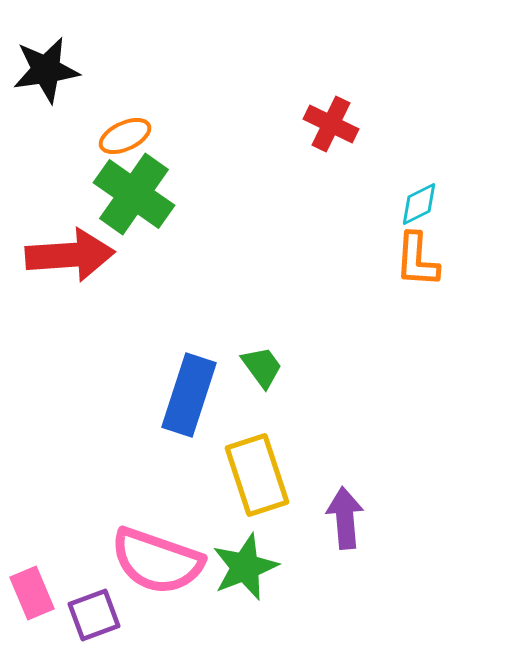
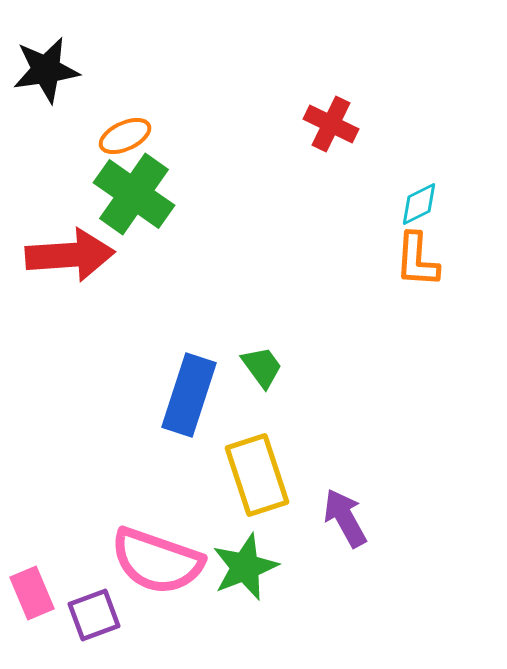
purple arrow: rotated 24 degrees counterclockwise
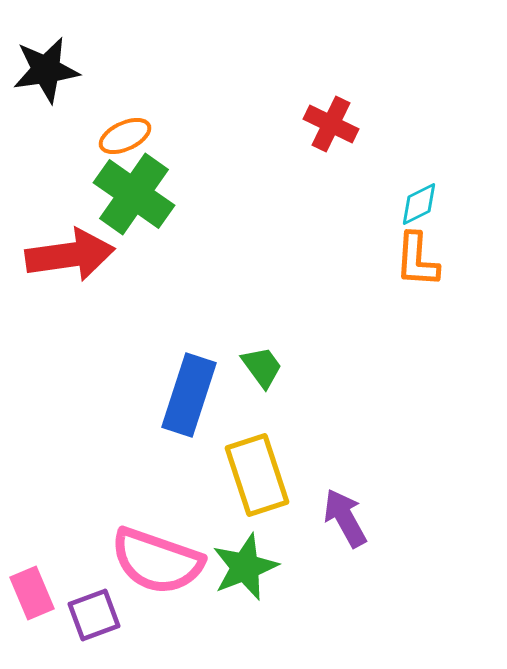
red arrow: rotated 4 degrees counterclockwise
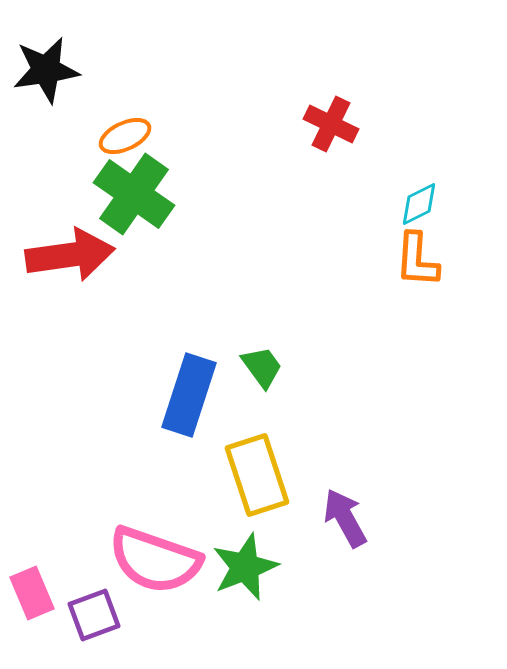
pink semicircle: moved 2 px left, 1 px up
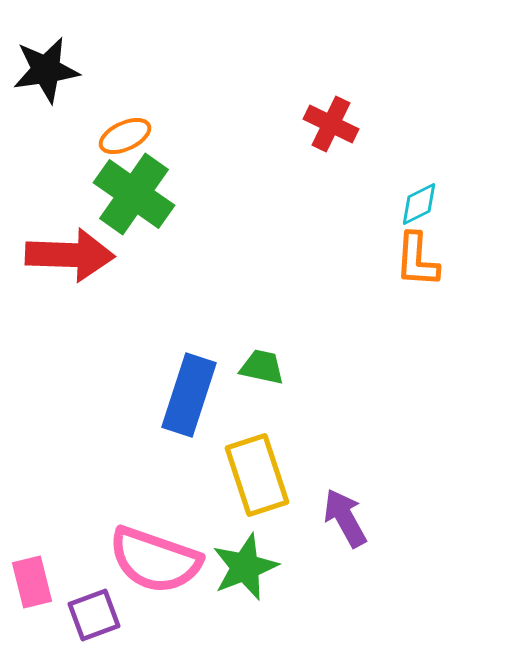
red arrow: rotated 10 degrees clockwise
green trapezoid: rotated 42 degrees counterclockwise
pink rectangle: moved 11 px up; rotated 9 degrees clockwise
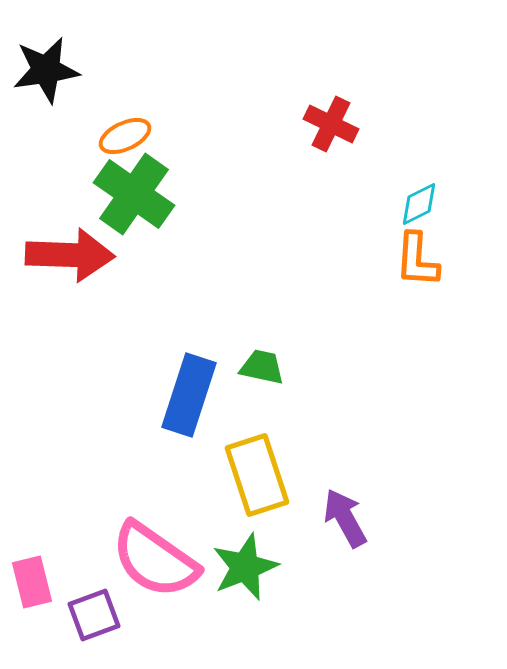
pink semicircle: rotated 16 degrees clockwise
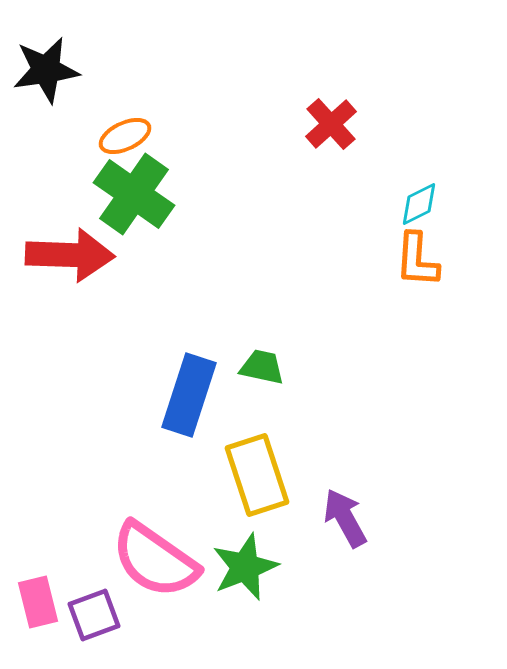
red cross: rotated 22 degrees clockwise
pink rectangle: moved 6 px right, 20 px down
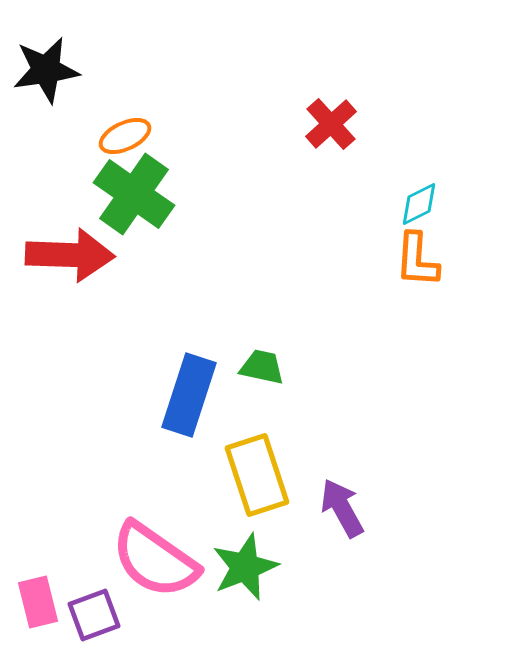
purple arrow: moved 3 px left, 10 px up
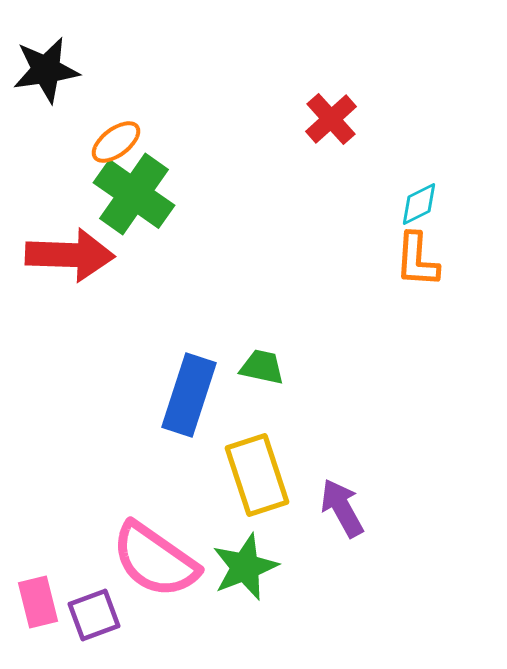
red cross: moved 5 px up
orange ellipse: moved 9 px left, 6 px down; rotated 12 degrees counterclockwise
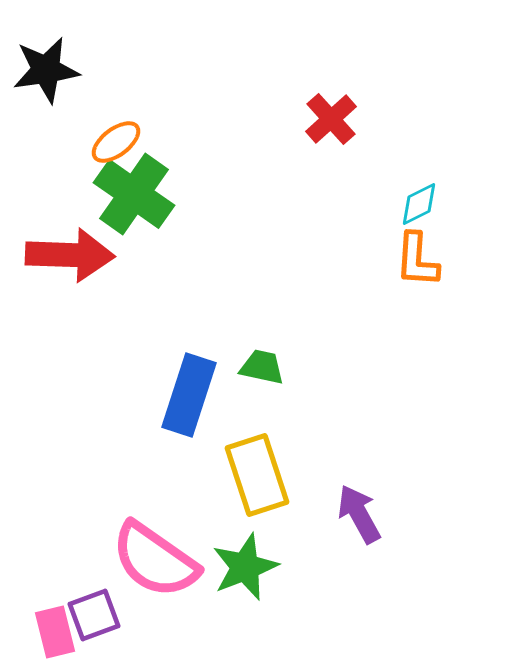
purple arrow: moved 17 px right, 6 px down
pink rectangle: moved 17 px right, 30 px down
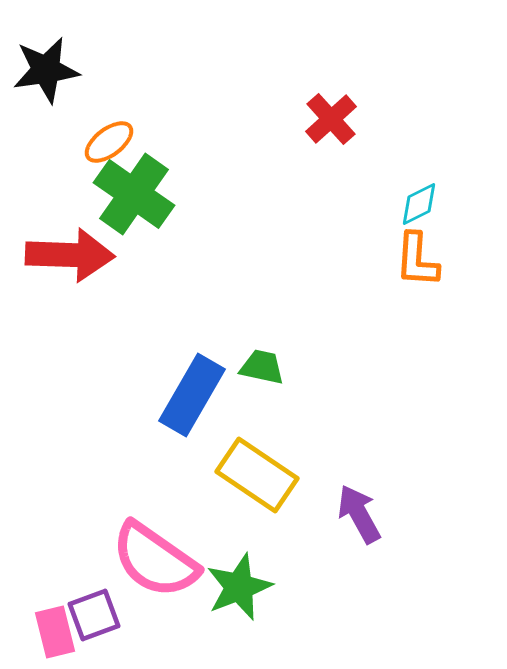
orange ellipse: moved 7 px left
blue rectangle: moved 3 px right; rotated 12 degrees clockwise
yellow rectangle: rotated 38 degrees counterclockwise
green star: moved 6 px left, 20 px down
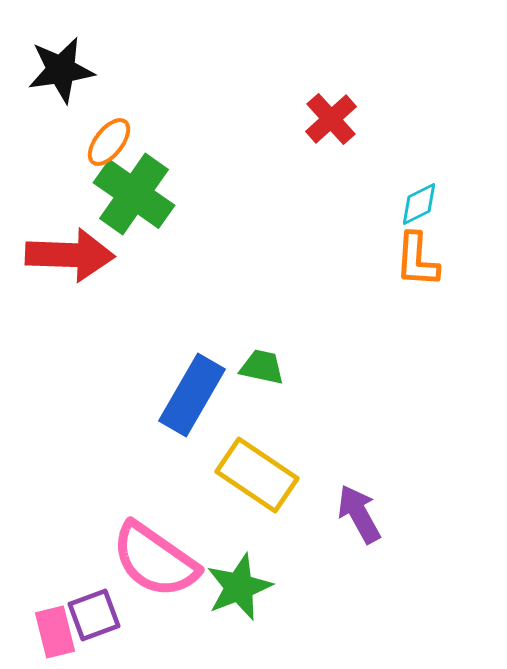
black star: moved 15 px right
orange ellipse: rotated 15 degrees counterclockwise
